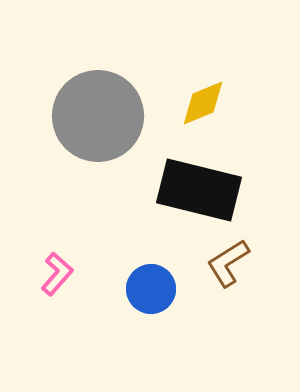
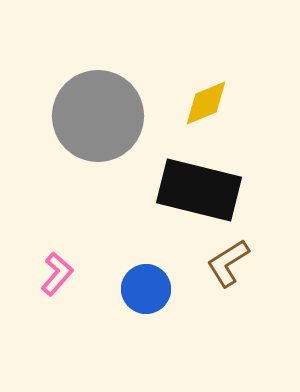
yellow diamond: moved 3 px right
blue circle: moved 5 px left
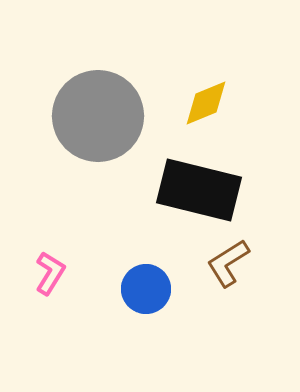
pink L-shape: moved 7 px left, 1 px up; rotated 9 degrees counterclockwise
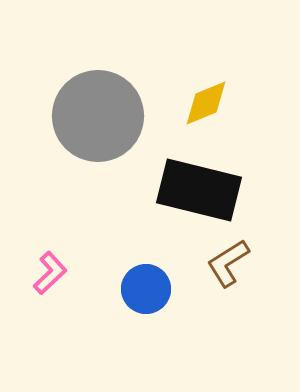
pink L-shape: rotated 15 degrees clockwise
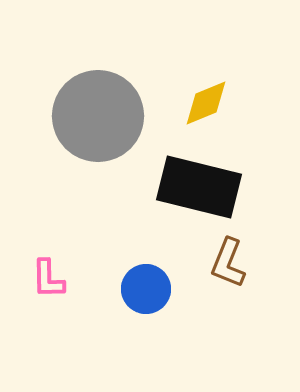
black rectangle: moved 3 px up
brown L-shape: rotated 36 degrees counterclockwise
pink L-shape: moved 2 px left, 6 px down; rotated 132 degrees clockwise
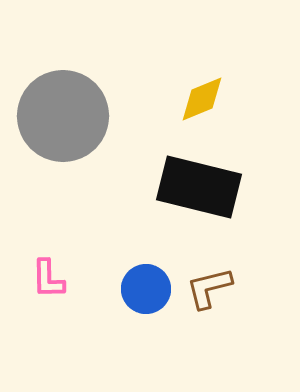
yellow diamond: moved 4 px left, 4 px up
gray circle: moved 35 px left
brown L-shape: moved 19 px left, 25 px down; rotated 54 degrees clockwise
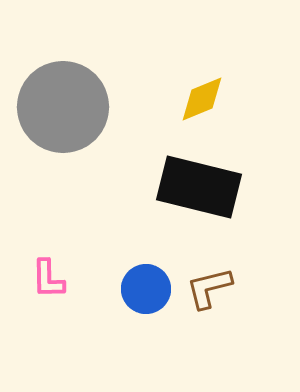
gray circle: moved 9 px up
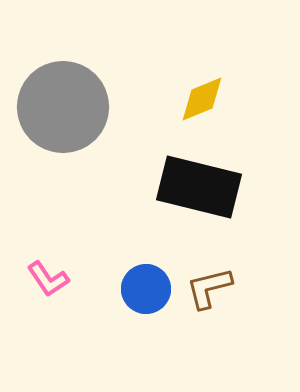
pink L-shape: rotated 33 degrees counterclockwise
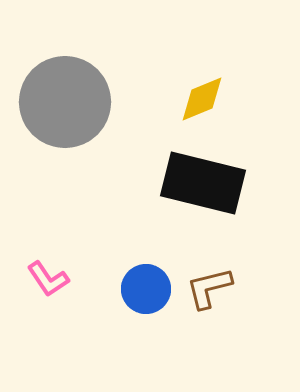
gray circle: moved 2 px right, 5 px up
black rectangle: moved 4 px right, 4 px up
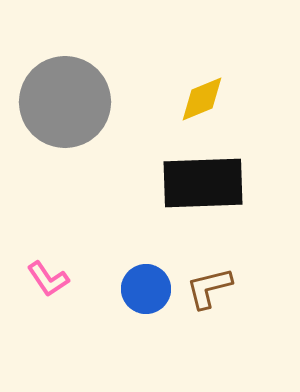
black rectangle: rotated 16 degrees counterclockwise
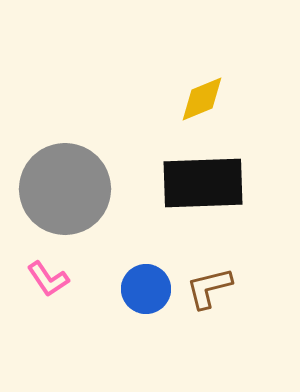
gray circle: moved 87 px down
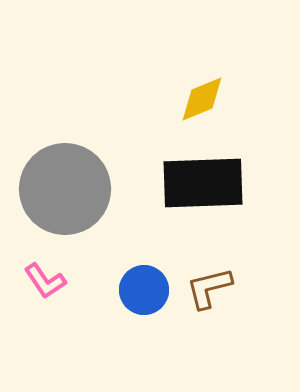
pink L-shape: moved 3 px left, 2 px down
blue circle: moved 2 px left, 1 px down
